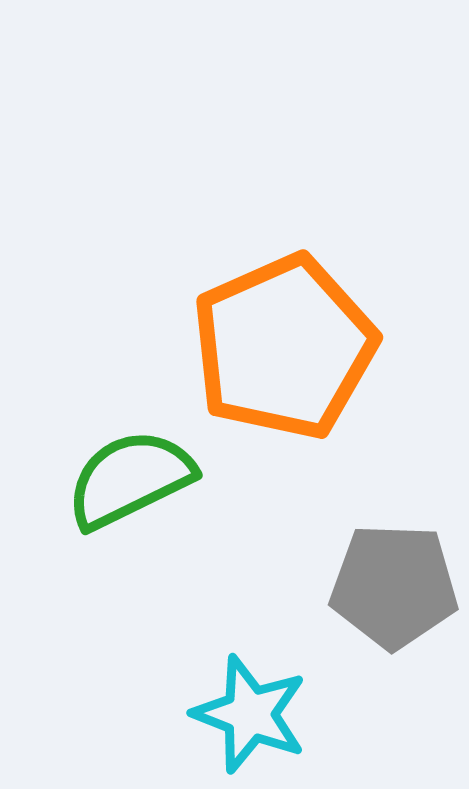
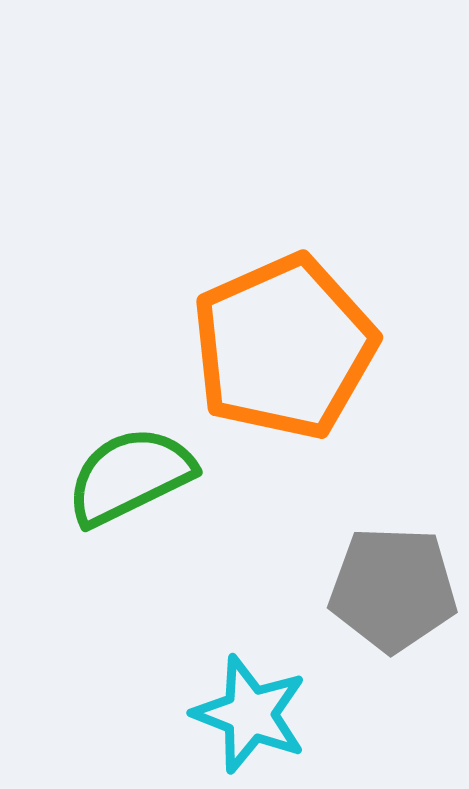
green semicircle: moved 3 px up
gray pentagon: moved 1 px left, 3 px down
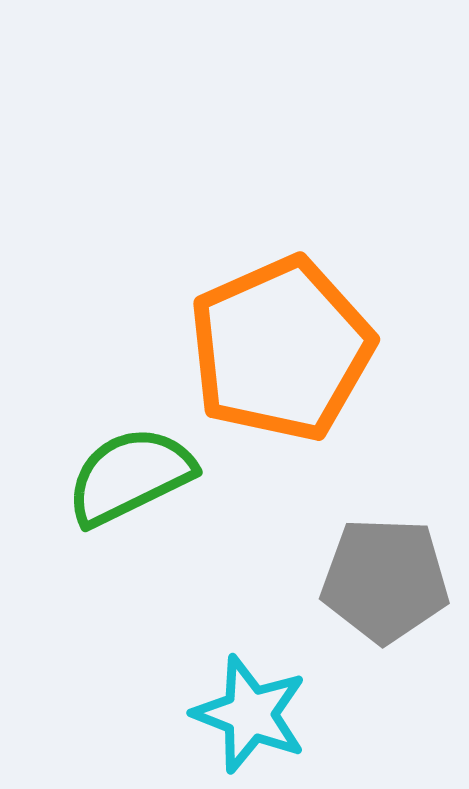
orange pentagon: moved 3 px left, 2 px down
gray pentagon: moved 8 px left, 9 px up
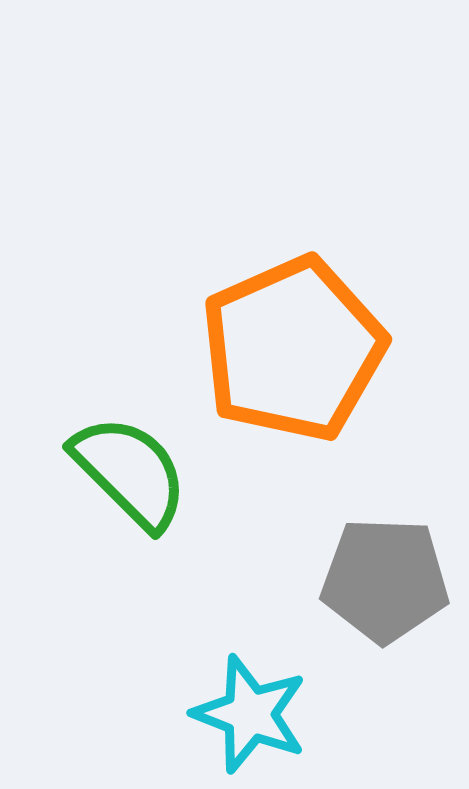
orange pentagon: moved 12 px right
green semicircle: moved 4 px up; rotated 71 degrees clockwise
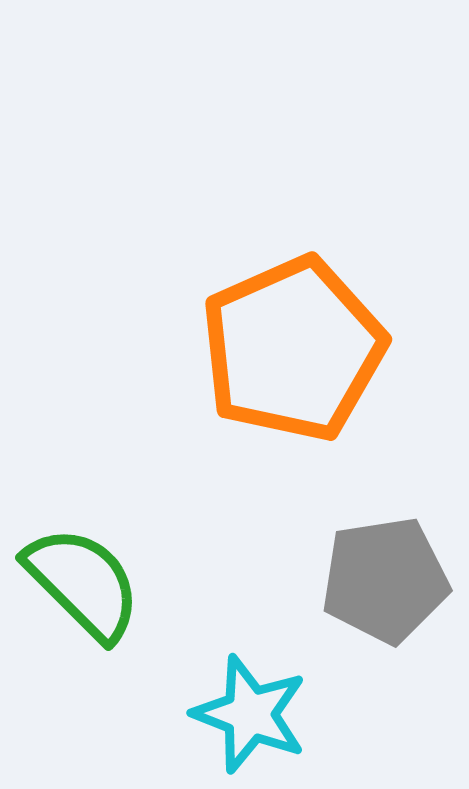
green semicircle: moved 47 px left, 111 px down
gray pentagon: rotated 11 degrees counterclockwise
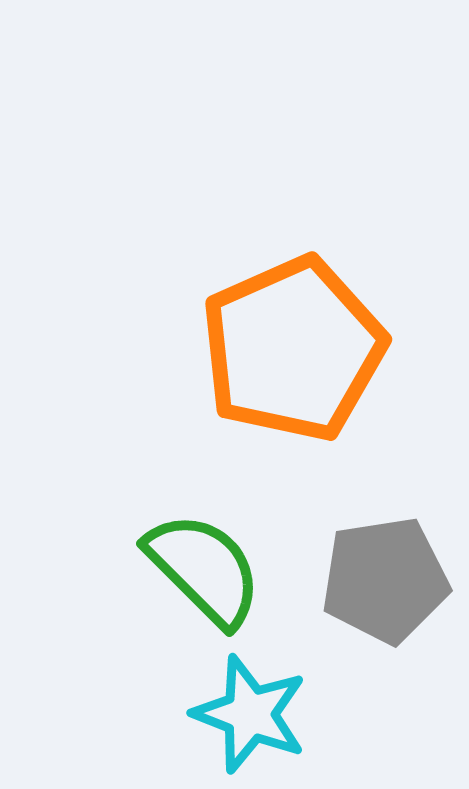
green semicircle: moved 121 px right, 14 px up
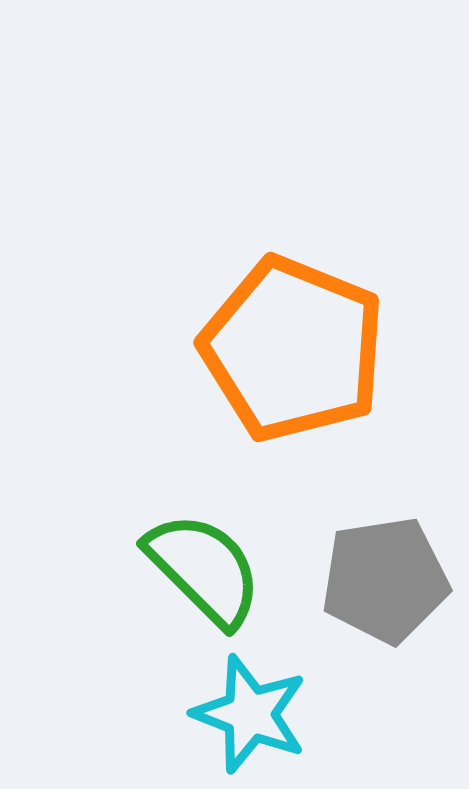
orange pentagon: rotated 26 degrees counterclockwise
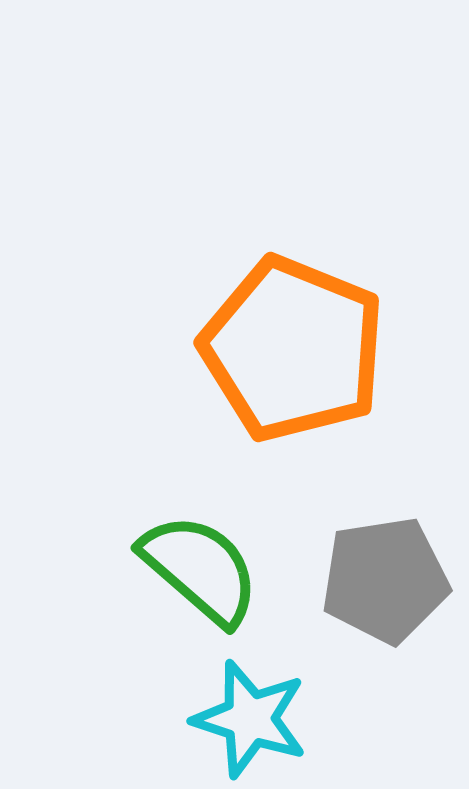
green semicircle: moved 4 px left; rotated 4 degrees counterclockwise
cyan star: moved 5 px down; rotated 3 degrees counterclockwise
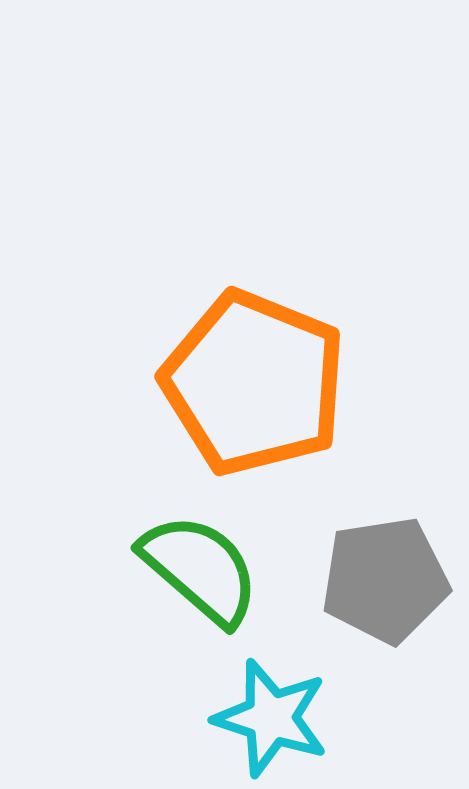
orange pentagon: moved 39 px left, 34 px down
cyan star: moved 21 px right, 1 px up
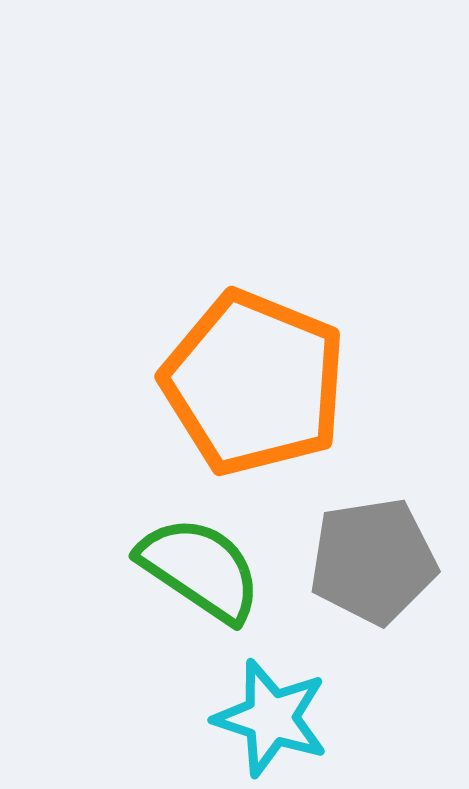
green semicircle: rotated 7 degrees counterclockwise
gray pentagon: moved 12 px left, 19 px up
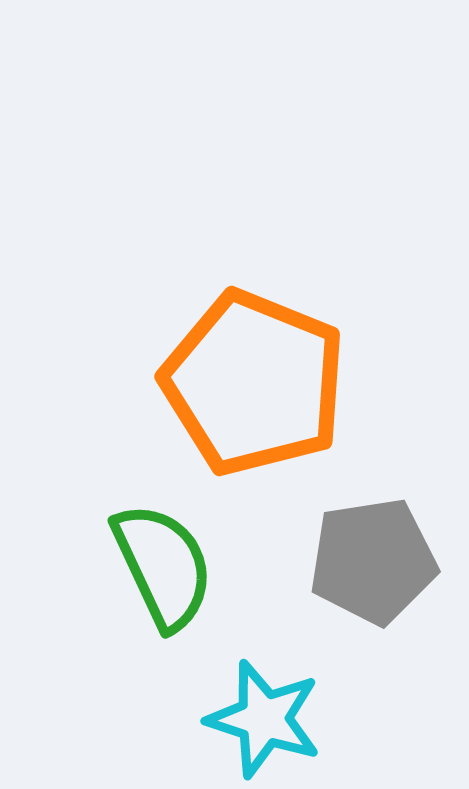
green semicircle: moved 37 px left, 3 px up; rotated 31 degrees clockwise
cyan star: moved 7 px left, 1 px down
